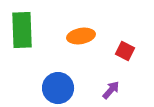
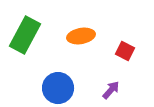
green rectangle: moved 3 px right, 5 px down; rotated 30 degrees clockwise
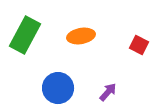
red square: moved 14 px right, 6 px up
purple arrow: moved 3 px left, 2 px down
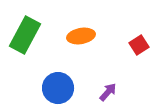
red square: rotated 30 degrees clockwise
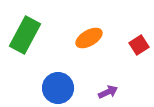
orange ellipse: moved 8 px right, 2 px down; rotated 20 degrees counterclockwise
purple arrow: rotated 24 degrees clockwise
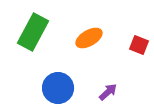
green rectangle: moved 8 px right, 3 px up
red square: rotated 36 degrees counterclockwise
purple arrow: rotated 18 degrees counterclockwise
